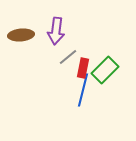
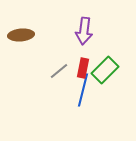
purple arrow: moved 28 px right
gray line: moved 9 px left, 14 px down
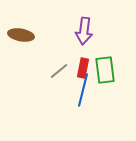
brown ellipse: rotated 15 degrees clockwise
green rectangle: rotated 52 degrees counterclockwise
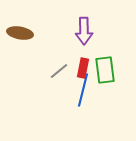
purple arrow: rotated 8 degrees counterclockwise
brown ellipse: moved 1 px left, 2 px up
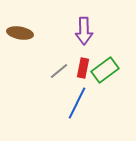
green rectangle: rotated 60 degrees clockwise
blue line: moved 6 px left, 13 px down; rotated 12 degrees clockwise
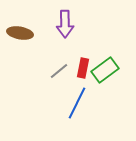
purple arrow: moved 19 px left, 7 px up
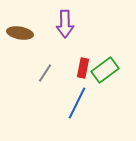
gray line: moved 14 px left, 2 px down; rotated 18 degrees counterclockwise
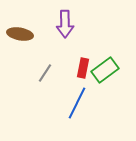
brown ellipse: moved 1 px down
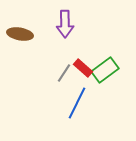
red rectangle: rotated 60 degrees counterclockwise
gray line: moved 19 px right
